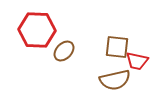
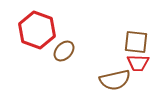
red hexagon: rotated 18 degrees clockwise
brown square: moved 19 px right, 5 px up
red trapezoid: moved 1 px right, 2 px down; rotated 10 degrees counterclockwise
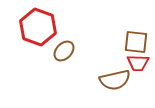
red hexagon: moved 1 px right, 3 px up
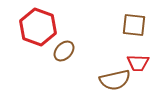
brown square: moved 2 px left, 17 px up
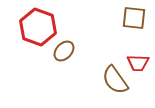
brown square: moved 7 px up
brown semicircle: rotated 68 degrees clockwise
